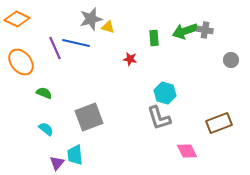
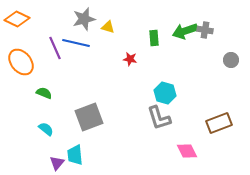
gray star: moved 7 px left
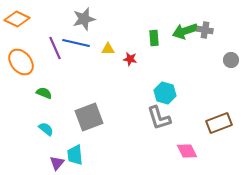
yellow triangle: moved 22 px down; rotated 16 degrees counterclockwise
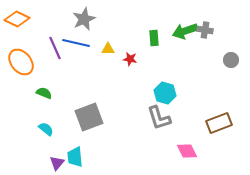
gray star: rotated 10 degrees counterclockwise
cyan trapezoid: moved 2 px down
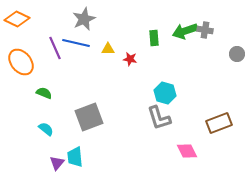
gray circle: moved 6 px right, 6 px up
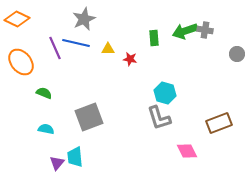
cyan semicircle: rotated 28 degrees counterclockwise
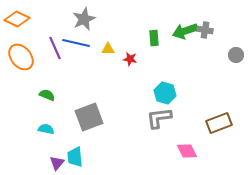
gray circle: moved 1 px left, 1 px down
orange ellipse: moved 5 px up
green semicircle: moved 3 px right, 2 px down
gray L-shape: rotated 100 degrees clockwise
